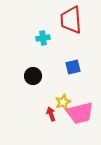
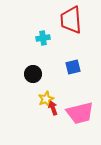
black circle: moved 2 px up
yellow star: moved 17 px left, 3 px up
red arrow: moved 2 px right, 6 px up
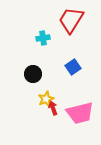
red trapezoid: rotated 36 degrees clockwise
blue square: rotated 21 degrees counterclockwise
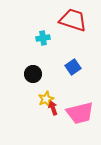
red trapezoid: moved 2 px right; rotated 76 degrees clockwise
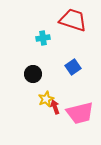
red arrow: moved 2 px right, 1 px up
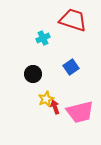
cyan cross: rotated 16 degrees counterclockwise
blue square: moved 2 px left
pink trapezoid: moved 1 px up
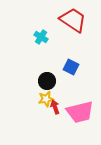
red trapezoid: rotated 16 degrees clockwise
cyan cross: moved 2 px left, 1 px up; rotated 32 degrees counterclockwise
blue square: rotated 28 degrees counterclockwise
black circle: moved 14 px right, 7 px down
yellow star: rotated 14 degrees clockwise
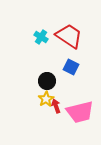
red trapezoid: moved 4 px left, 16 px down
yellow star: rotated 21 degrees counterclockwise
red arrow: moved 1 px right, 1 px up
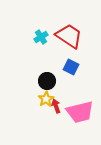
cyan cross: rotated 24 degrees clockwise
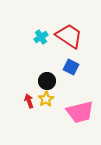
red arrow: moved 27 px left, 5 px up
